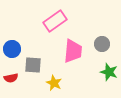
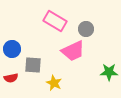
pink rectangle: rotated 65 degrees clockwise
gray circle: moved 16 px left, 15 px up
pink trapezoid: rotated 60 degrees clockwise
green star: rotated 18 degrees counterclockwise
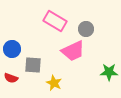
red semicircle: rotated 32 degrees clockwise
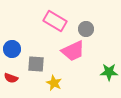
gray square: moved 3 px right, 1 px up
